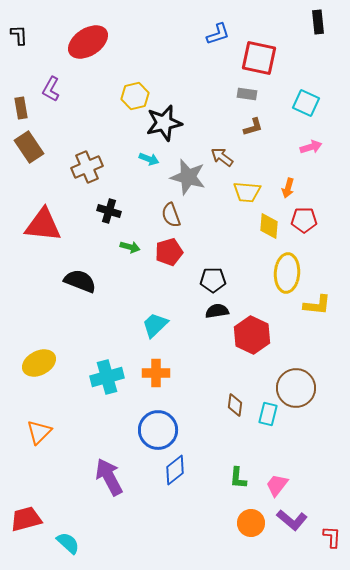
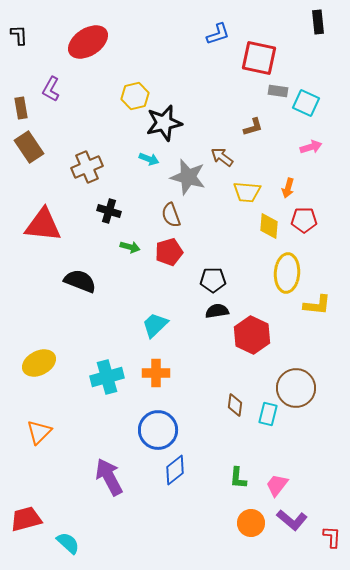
gray rectangle at (247, 94): moved 31 px right, 3 px up
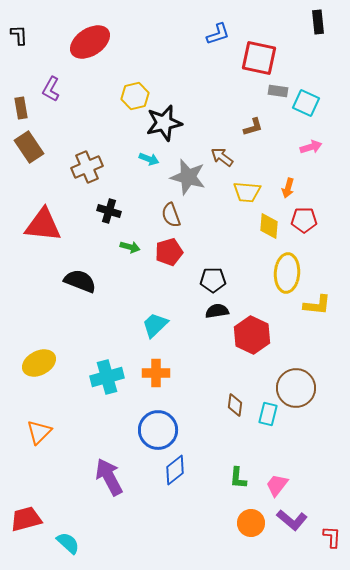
red ellipse at (88, 42): moved 2 px right
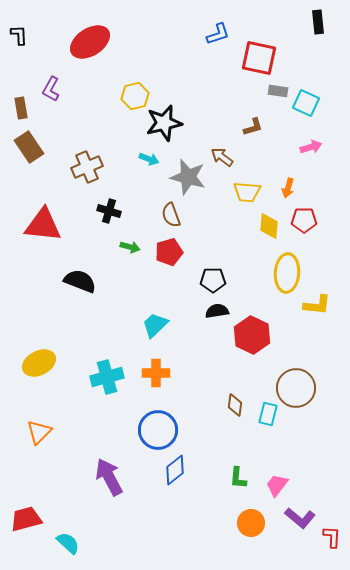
purple L-shape at (292, 520): moved 8 px right, 2 px up
